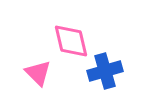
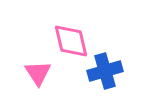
pink triangle: rotated 12 degrees clockwise
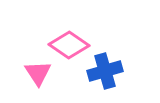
pink diamond: moved 2 px left, 4 px down; rotated 42 degrees counterclockwise
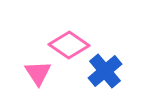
blue cross: rotated 24 degrees counterclockwise
